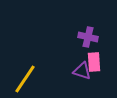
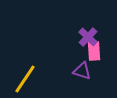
purple cross: rotated 30 degrees clockwise
pink rectangle: moved 11 px up
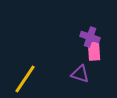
purple cross: moved 2 px right; rotated 24 degrees counterclockwise
purple triangle: moved 2 px left, 3 px down
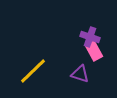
pink rectangle: rotated 24 degrees counterclockwise
yellow line: moved 8 px right, 8 px up; rotated 12 degrees clockwise
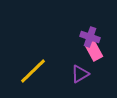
purple triangle: rotated 48 degrees counterclockwise
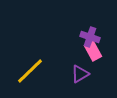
pink rectangle: moved 1 px left
yellow line: moved 3 px left
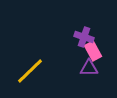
purple cross: moved 6 px left
purple triangle: moved 9 px right, 6 px up; rotated 30 degrees clockwise
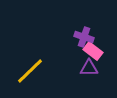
pink rectangle: rotated 24 degrees counterclockwise
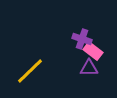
purple cross: moved 2 px left, 2 px down
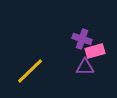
pink rectangle: moved 2 px right; rotated 54 degrees counterclockwise
purple triangle: moved 4 px left, 1 px up
